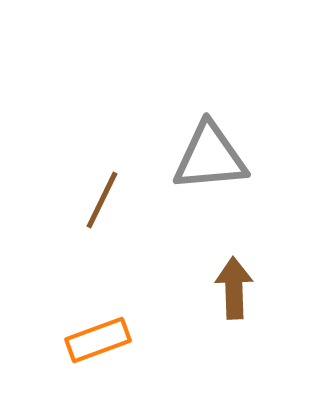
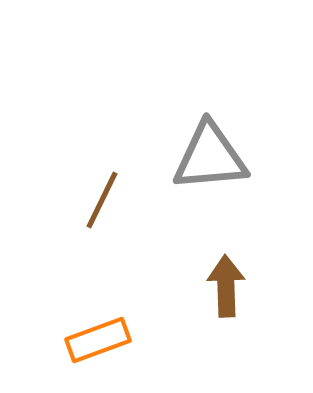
brown arrow: moved 8 px left, 2 px up
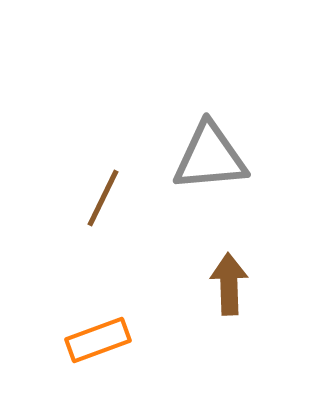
brown line: moved 1 px right, 2 px up
brown arrow: moved 3 px right, 2 px up
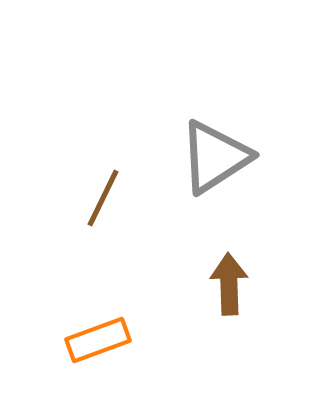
gray triangle: moved 5 px right; rotated 28 degrees counterclockwise
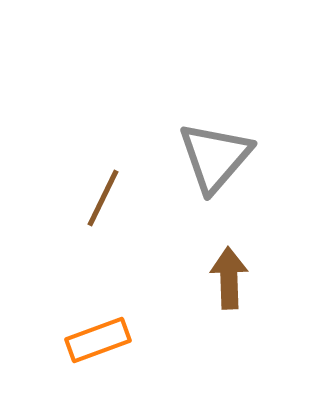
gray triangle: rotated 16 degrees counterclockwise
brown arrow: moved 6 px up
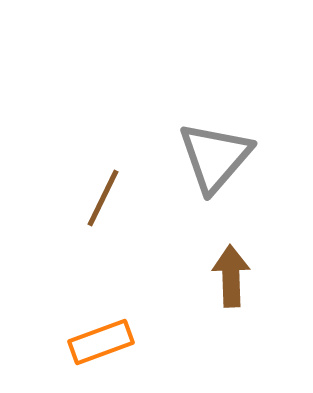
brown arrow: moved 2 px right, 2 px up
orange rectangle: moved 3 px right, 2 px down
